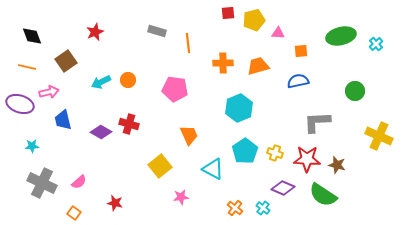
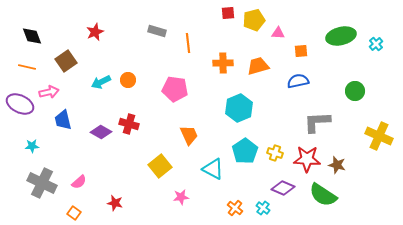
purple ellipse at (20, 104): rotated 8 degrees clockwise
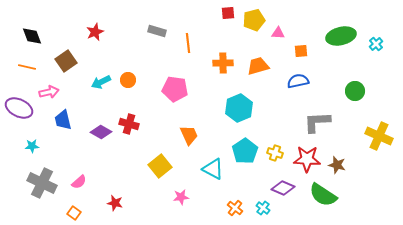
purple ellipse at (20, 104): moved 1 px left, 4 px down
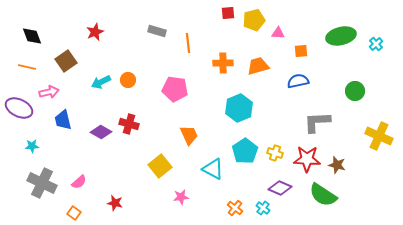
purple diamond at (283, 188): moved 3 px left
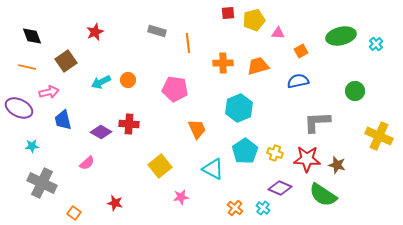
orange square at (301, 51): rotated 24 degrees counterclockwise
red cross at (129, 124): rotated 12 degrees counterclockwise
orange trapezoid at (189, 135): moved 8 px right, 6 px up
pink semicircle at (79, 182): moved 8 px right, 19 px up
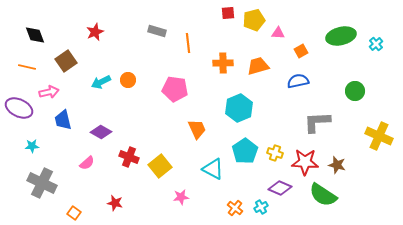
black diamond at (32, 36): moved 3 px right, 1 px up
red cross at (129, 124): moved 33 px down; rotated 18 degrees clockwise
red star at (307, 159): moved 2 px left, 3 px down
cyan cross at (263, 208): moved 2 px left, 1 px up; rotated 24 degrees clockwise
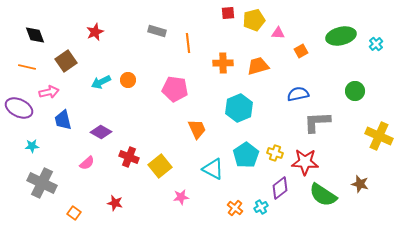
blue semicircle at (298, 81): moved 13 px down
cyan pentagon at (245, 151): moved 1 px right, 4 px down
brown star at (337, 165): moved 23 px right, 19 px down
purple diamond at (280, 188): rotated 60 degrees counterclockwise
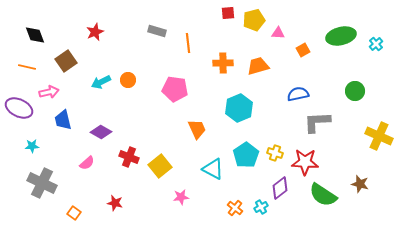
orange square at (301, 51): moved 2 px right, 1 px up
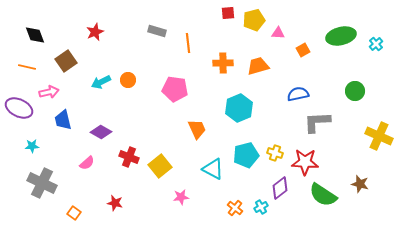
cyan pentagon at (246, 155): rotated 20 degrees clockwise
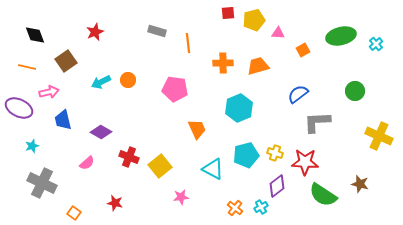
blue semicircle at (298, 94): rotated 25 degrees counterclockwise
cyan star at (32, 146): rotated 16 degrees counterclockwise
purple diamond at (280, 188): moved 3 px left, 2 px up
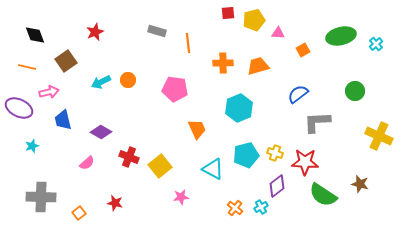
gray cross at (42, 183): moved 1 px left, 14 px down; rotated 24 degrees counterclockwise
orange square at (74, 213): moved 5 px right; rotated 16 degrees clockwise
